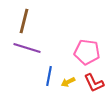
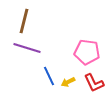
blue line: rotated 36 degrees counterclockwise
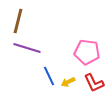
brown line: moved 6 px left
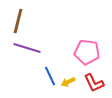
blue line: moved 1 px right
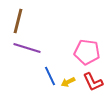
red L-shape: moved 1 px left, 1 px up
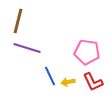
yellow arrow: rotated 16 degrees clockwise
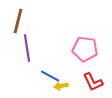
purple line: rotated 64 degrees clockwise
pink pentagon: moved 2 px left, 3 px up
blue line: rotated 36 degrees counterclockwise
yellow arrow: moved 7 px left, 4 px down
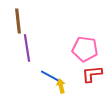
brown line: rotated 20 degrees counterclockwise
red L-shape: moved 1 px left, 8 px up; rotated 110 degrees clockwise
yellow arrow: rotated 88 degrees clockwise
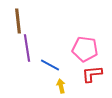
blue line: moved 11 px up
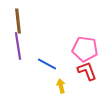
purple line: moved 9 px left, 2 px up
blue line: moved 3 px left, 1 px up
red L-shape: moved 5 px left, 3 px up; rotated 75 degrees clockwise
